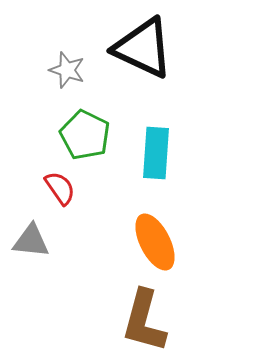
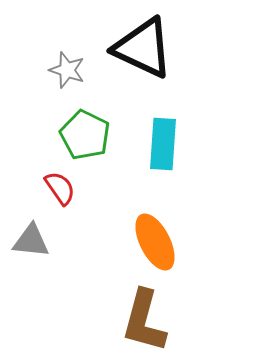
cyan rectangle: moved 7 px right, 9 px up
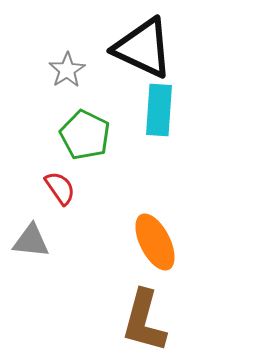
gray star: rotated 21 degrees clockwise
cyan rectangle: moved 4 px left, 34 px up
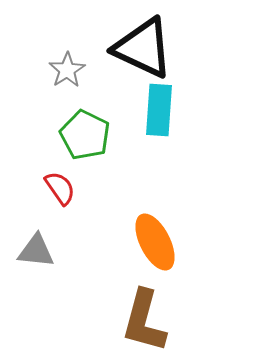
gray triangle: moved 5 px right, 10 px down
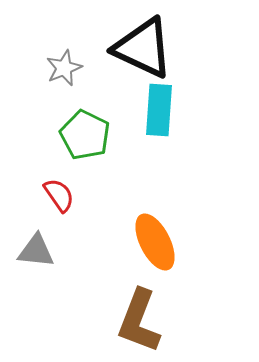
gray star: moved 3 px left, 2 px up; rotated 9 degrees clockwise
red semicircle: moved 1 px left, 7 px down
brown L-shape: moved 5 px left; rotated 6 degrees clockwise
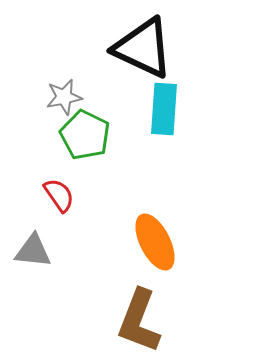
gray star: moved 29 px down; rotated 12 degrees clockwise
cyan rectangle: moved 5 px right, 1 px up
gray triangle: moved 3 px left
